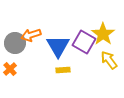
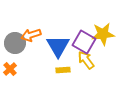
yellow star: rotated 30 degrees clockwise
yellow arrow: moved 23 px left
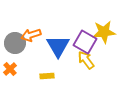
yellow star: moved 1 px right, 2 px up
purple square: moved 1 px right
yellow rectangle: moved 16 px left, 6 px down
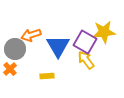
gray circle: moved 6 px down
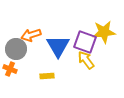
purple square: rotated 10 degrees counterclockwise
gray circle: moved 1 px right
orange cross: rotated 24 degrees counterclockwise
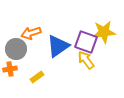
orange arrow: moved 2 px up
purple square: moved 1 px right
blue triangle: rotated 25 degrees clockwise
orange cross: rotated 32 degrees counterclockwise
yellow rectangle: moved 10 px left, 1 px down; rotated 32 degrees counterclockwise
